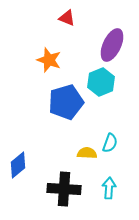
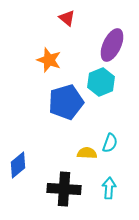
red triangle: rotated 18 degrees clockwise
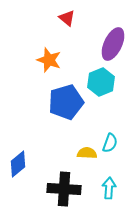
purple ellipse: moved 1 px right, 1 px up
blue diamond: moved 1 px up
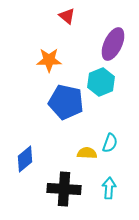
red triangle: moved 2 px up
orange star: rotated 20 degrees counterclockwise
blue pentagon: rotated 28 degrees clockwise
blue diamond: moved 7 px right, 5 px up
